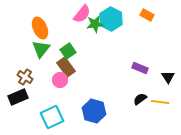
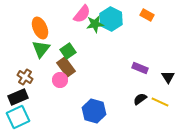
yellow line: rotated 18 degrees clockwise
cyan square: moved 34 px left
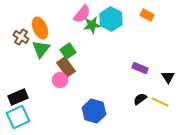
green star: moved 3 px left, 1 px down
brown cross: moved 4 px left, 40 px up
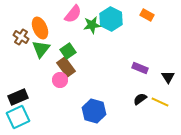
pink semicircle: moved 9 px left
